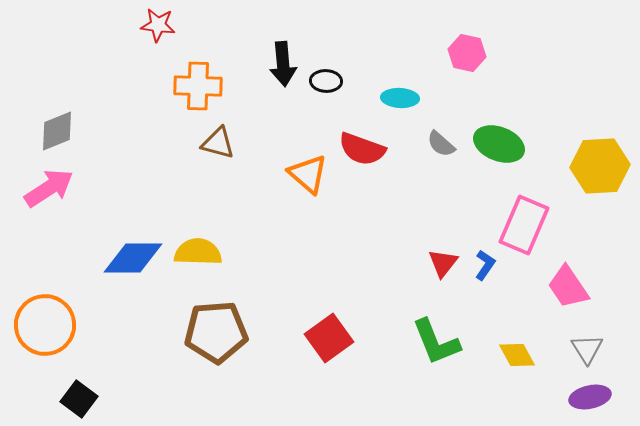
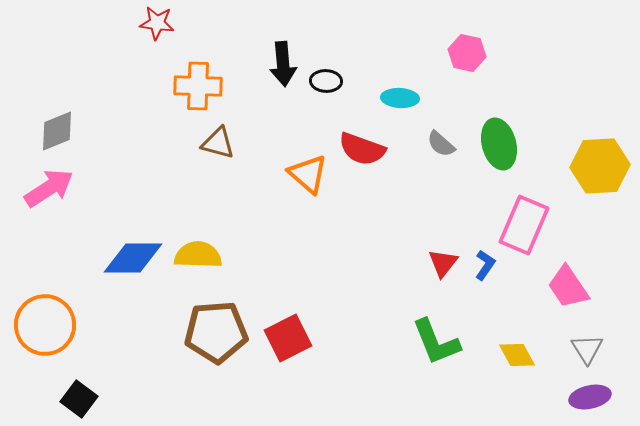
red star: moved 1 px left, 2 px up
green ellipse: rotated 54 degrees clockwise
yellow semicircle: moved 3 px down
red square: moved 41 px left; rotated 9 degrees clockwise
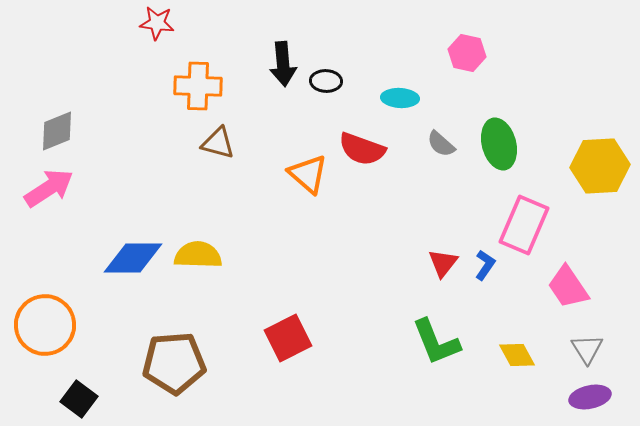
brown pentagon: moved 42 px left, 31 px down
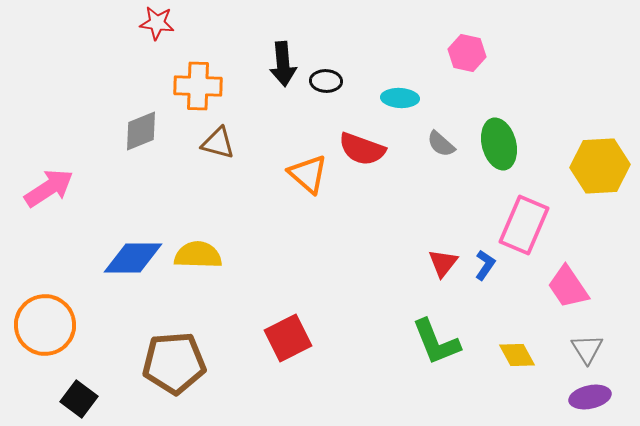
gray diamond: moved 84 px right
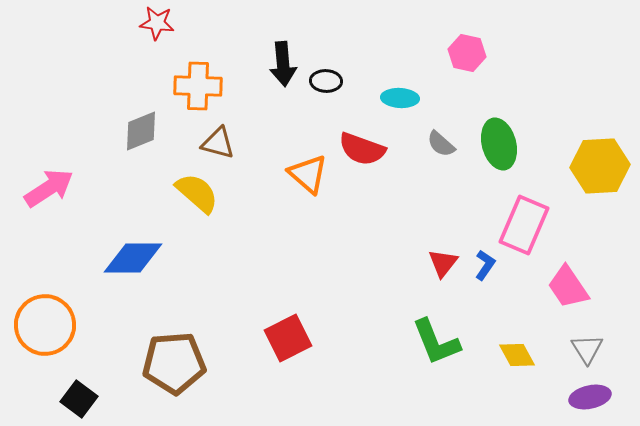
yellow semicircle: moved 1 px left, 62 px up; rotated 39 degrees clockwise
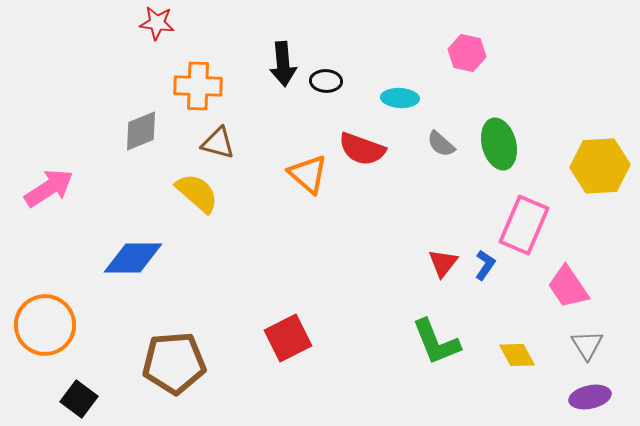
gray triangle: moved 4 px up
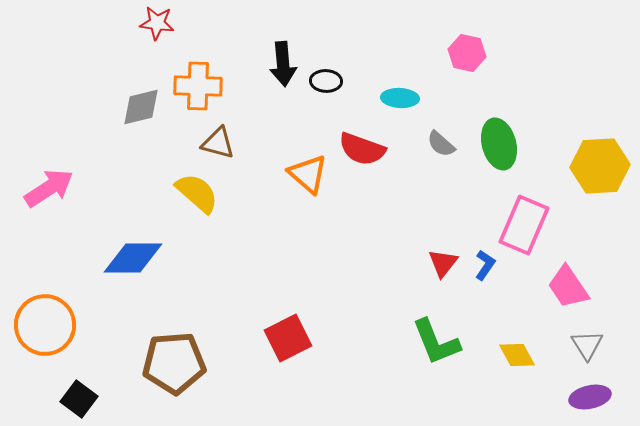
gray diamond: moved 24 px up; rotated 9 degrees clockwise
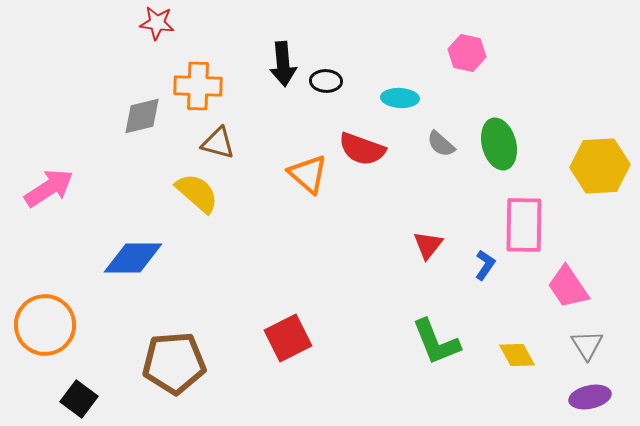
gray diamond: moved 1 px right, 9 px down
pink rectangle: rotated 22 degrees counterclockwise
red triangle: moved 15 px left, 18 px up
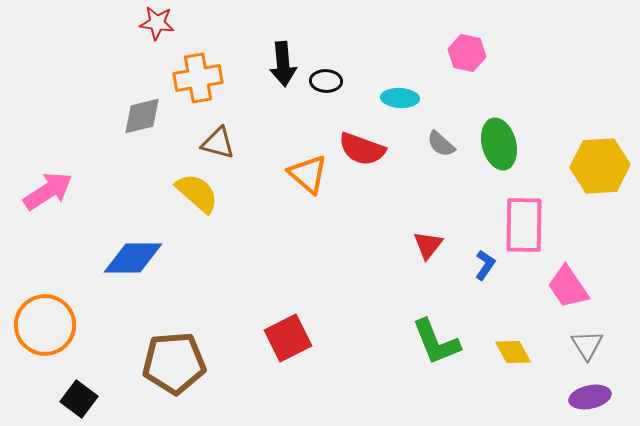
orange cross: moved 8 px up; rotated 12 degrees counterclockwise
pink arrow: moved 1 px left, 3 px down
yellow diamond: moved 4 px left, 3 px up
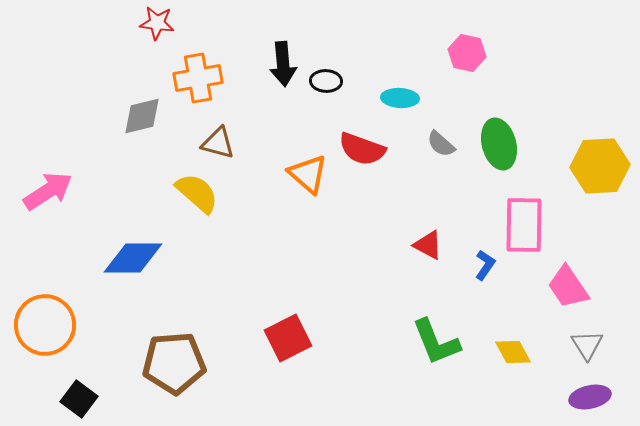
red triangle: rotated 40 degrees counterclockwise
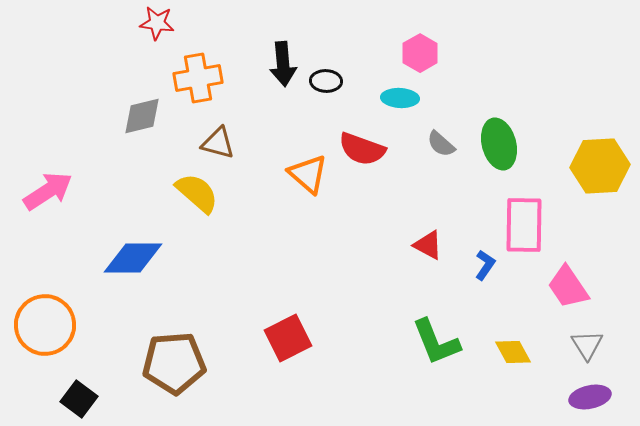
pink hexagon: moved 47 px left; rotated 18 degrees clockwise
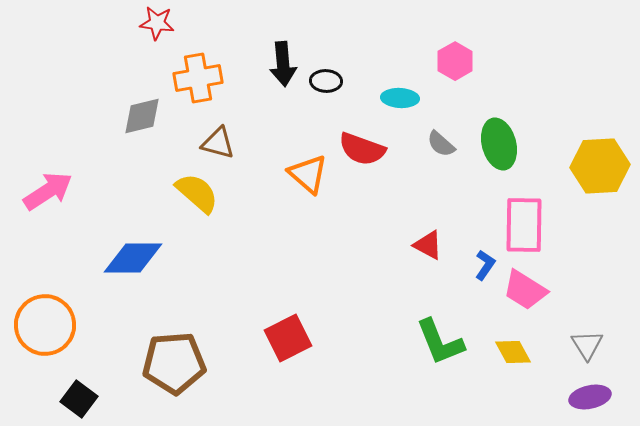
pink hexagon: moved 35 px right, 8 px down
pink trapezoid: moved 43 px left, 3 px down; rotated 24 degrees counterclockwise
green L-shape: moved 4 px right
